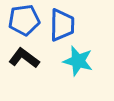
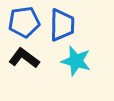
blue pentagon: moved 2 px down
cyan star: moved 2 px left
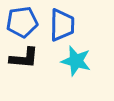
blue pentagon: moved 2 px left
black L-shape: rotated 148 degrees clockwise
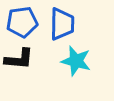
blue trapezoid: moved 1 px up
black L-shape: moved 5 px left, 1 px down
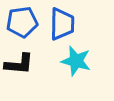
black L-shape: moved 5 px down
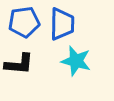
blue pentagon: moved 2 px right
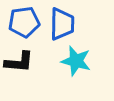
black L-shape: moved 2 px up
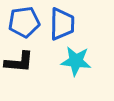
cyan star: rotated 8 degrees counterclockwise
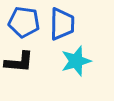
blue pentagon: rotated 16 degrees clockwise
cyan star: rotated 24 degrees counterclockwise
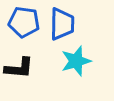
black L-shape: moved 6 px down
